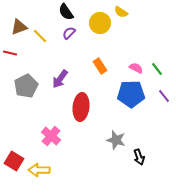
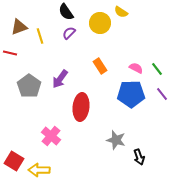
yellow line: rotated 28 degrees clockwise
gray pentagon: moved 3 px right; rotated 10 degrees counterclockwise
purple line: moved 2 px left, 2 px up
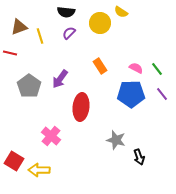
black semicircle: rotated 48 degrees counterclockwise
